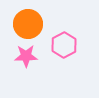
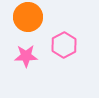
orange circle: moved 7 px up
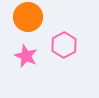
pink star: rotated 25 degrees clockwise
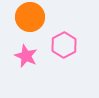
orange circle: moved 2 px right
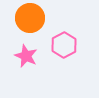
orange circle: moved 1 px down
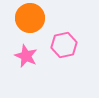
pink hexagon: rotated 15 degrees clockwise
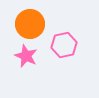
orange circle: moved 6 px down
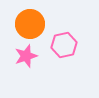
pink star: rotated 30 degrees clockwise
